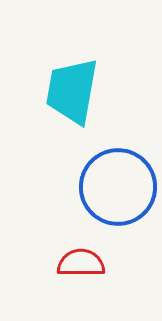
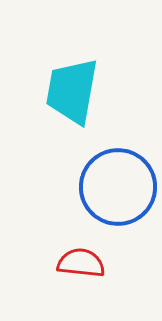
red semicircle: rotated 6 degrees clockwise
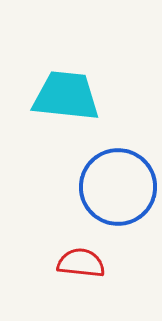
cyan trapezoid: moved 6 px left, 5 px down; rotated 86 degrees clockwise
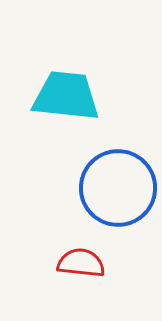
blue circle: moved 1 px down
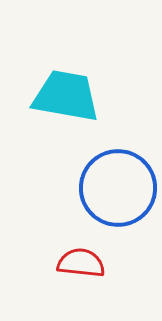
cyan trapezoid: rotated 4 degrees clockwise
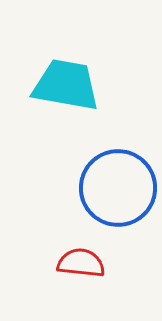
cyan trapezoid: moved 11 px up
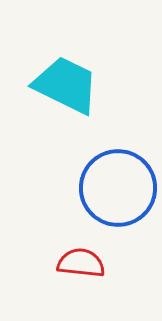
cyan trapezoid: rotated 16 degrees clockwise
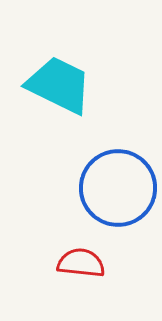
cyan trapezoid: moved 7 px left
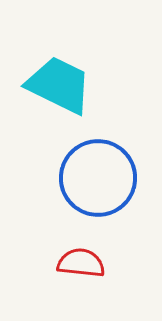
blue circle: moved 20 px left, 10 px up
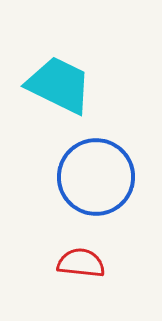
blue circle: moved 2 px left, 1 px up
